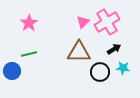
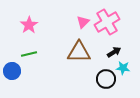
pink star: moved 2 px down
black arrow: moved 3 px down
black circle: moved 6 px right, 7 px down
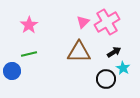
cyan star: rotated 24 degrees clockwise
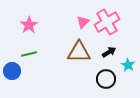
black arrow: moved 5 px left
cyan star: moved 5 px right, 3 px up
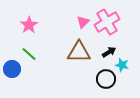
green line: rotated 56 degrees clockwise
cyan star: moved 6 px left; rotated 16 degrees counterclockwise
blue circle: moved 2 px up
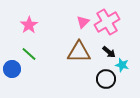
black arrow: rotated 72 degrees clockwise
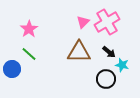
pink star: moved 4 px down
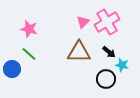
pink star: rotated 24 degrees counterclockwise
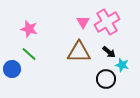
pink triangle: rotated 16 degrees counterclockwise
